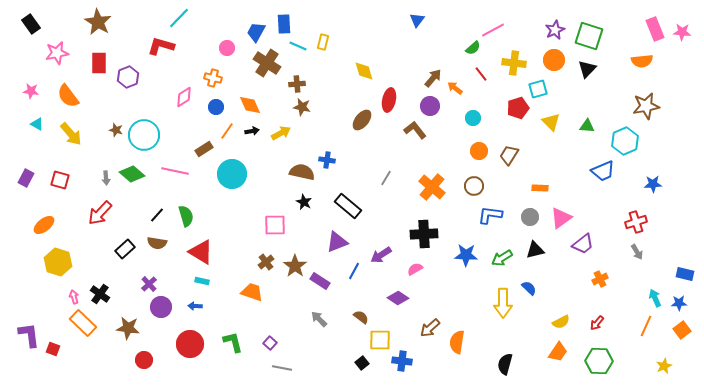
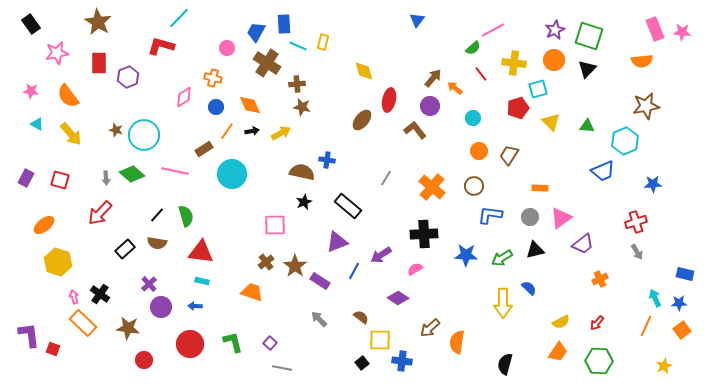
black star at (304, 202): rotated 21 degrees clockwise
red triangle at (201, 252): rotated 24 degrees counterclockwise
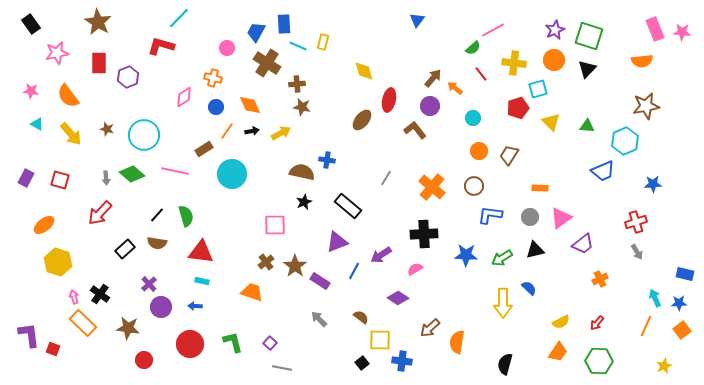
brown star at (116, 130): moved 9 px left, 1 px up
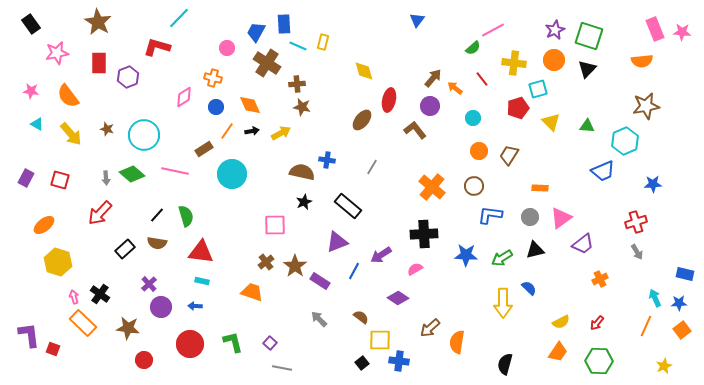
red L-shape at (161, 46): moved 4 px left, 1 px down
red line at (481, 74): moved 1 px right, 5 px down
gray line at (386, 178): moved 14 px left, 11 px up
blue cross at (402, 361): moved 3 px left
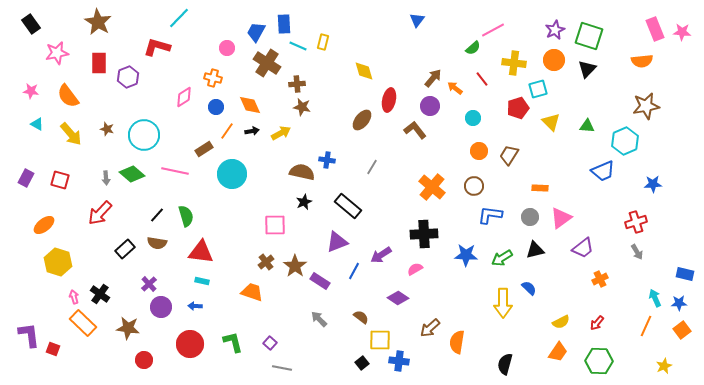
purple trapezoid at (583, 244): moved 4 px down
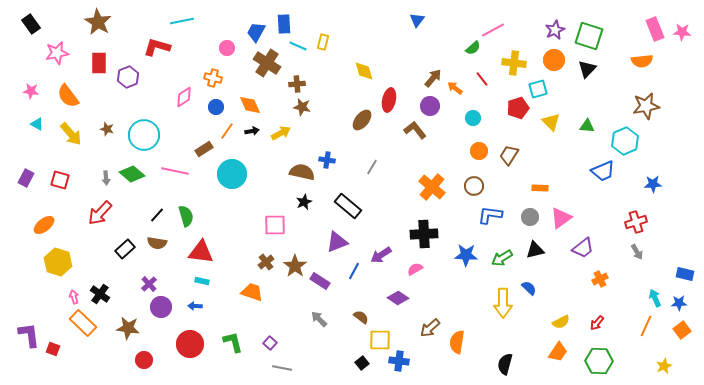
cyan line at (179, 18): moved 3 px right, 3 px down; rotated 35 degrees clockwise
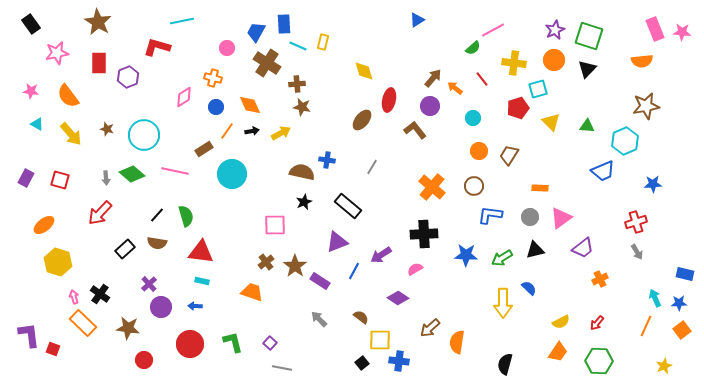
blue triangle at (417, 20): rotated 21 degrees clockwise
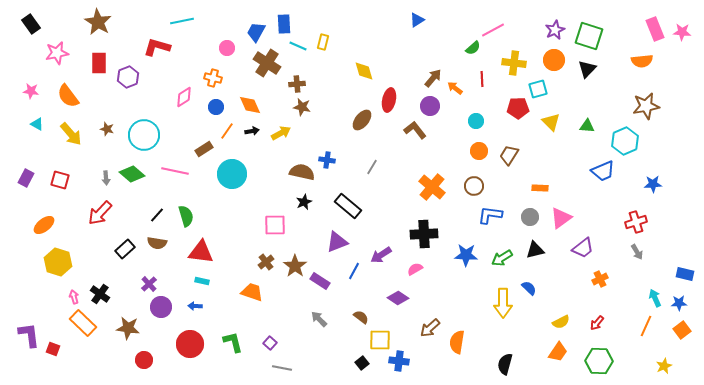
red line at (482, 79): rotated 35 degrees clockwise
red pentagon at (518, 108): rotated 15 degrees clockwise
cyan circle at (473, 118): moved 3 px right, 3 px down
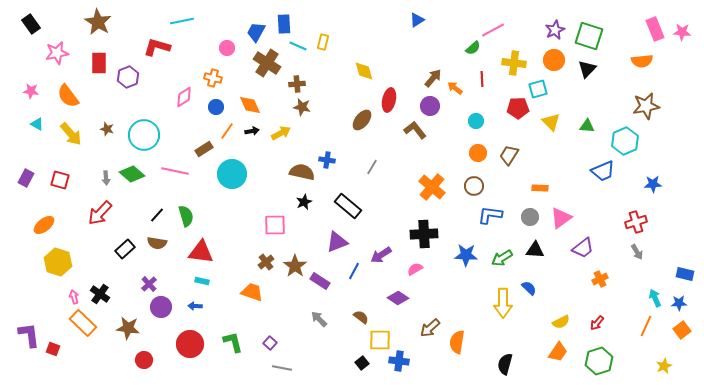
orange circle at (479, 151): moved 1 px left, 2 px down
black triangle at (535, 250): rotated 18 degrees clockwise
green hexagon at (599, 361): rotated 20 degrees counterclockwise
